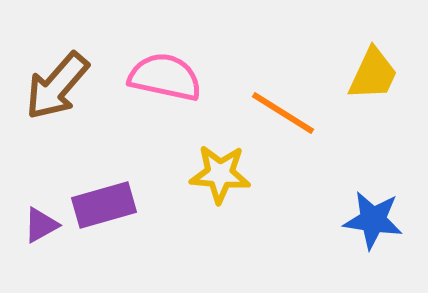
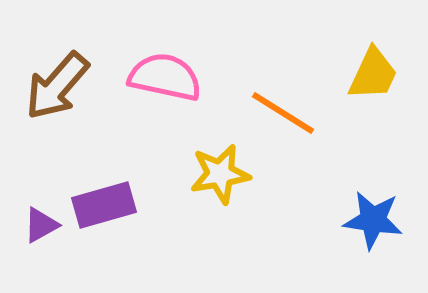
yellow star: rotated 14 degrees counterclockwise
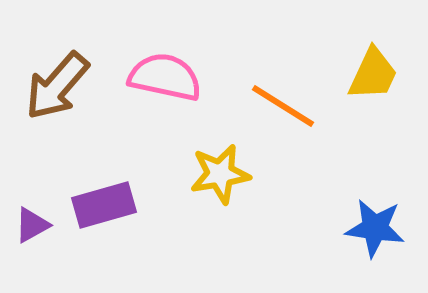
orange line: moved 7 px up
blue star: moved 2 px right, 8 px down
purple triangle: moved 9 px left
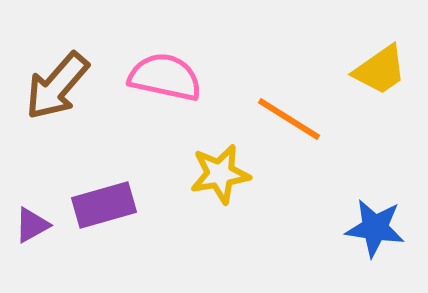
yellow trapezoid: moved 7 px right, 4 px up; rotated 30 degrees clockwise
orange line: moved 6 px right, 13 px down
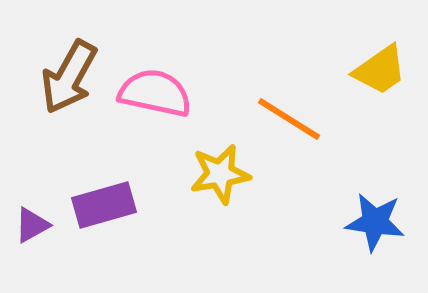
pink semicircle: moved 10 px left, 16 px down
brown arrow: moved 12 px right, 9 px up; rotated 12 degrees counterclockwise
blue star: moved 6 px up
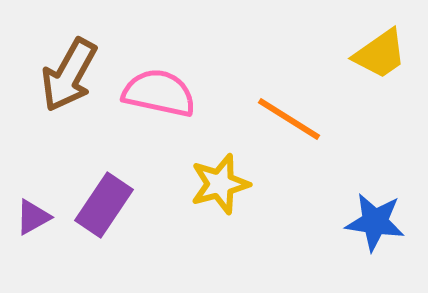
yellow trapezoid: moved 16 px up
brown arrow: moved 2 px up
pink semicircle: moved 4 px right
yellow star: moved 10 px down; rotated 6 degrees counterclockwise
purple rectangle: rotated 40 degrees counterclockwise
purple triangle: moved 1 px right, 8 px up
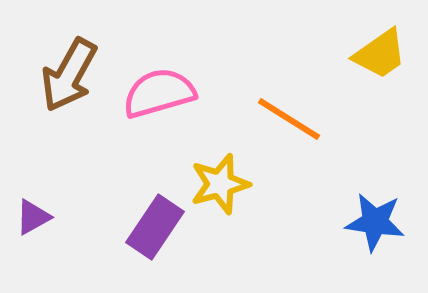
pink semicircle: rotated 28 degrees counterclockwise
purple rectangle: moved 51 px right, 22 px down
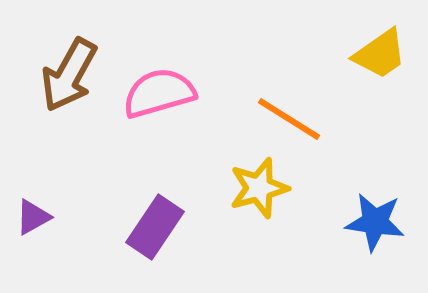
yellow star: moved 39 px right, 4 px down
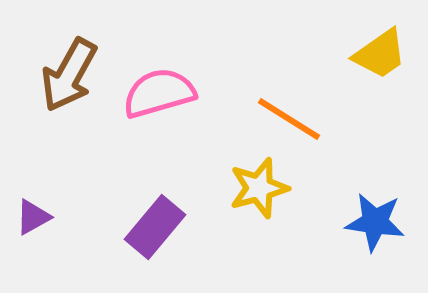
purple rectangle: rotated 6 degrees clockwise
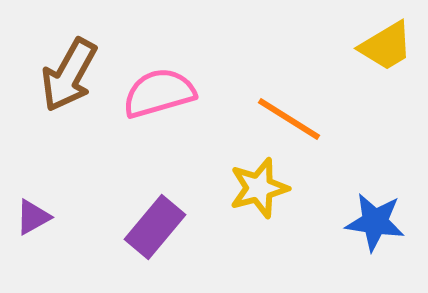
yellow trapezoid: moved 6 px right, 8 px up; rotated 4 degrees clockwise
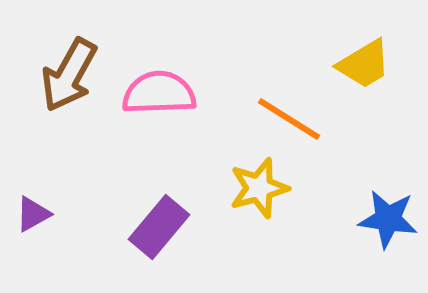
yellow trapezoid: moved 22 px left, 18 px down
pink semicircle: rotated 14 degrees clockwise
purple triangle: moved 3 px up
blue star: moved 13 px right, 3 px up
purple rectangle: moved 4 px right
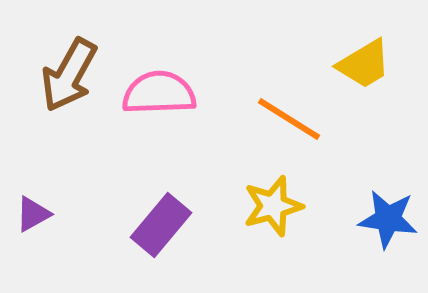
yellow star: moved 14 px right, 18 px down
purple rectangle: moved 2 px right, 2 px up
